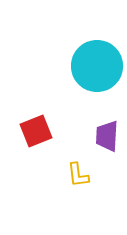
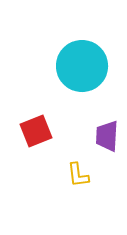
cyan circle: moved 15 px left
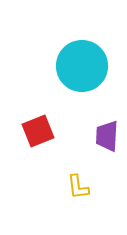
red square: moved 2 px right
yellow L-shape: moved 12 px down
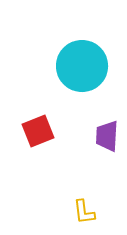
yellow L-shape: moved 6 px right, 25 px down
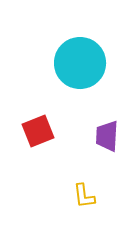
cyan circle: moved 2 px left, 3 px up
yellow L-shape: moved 16 px up
